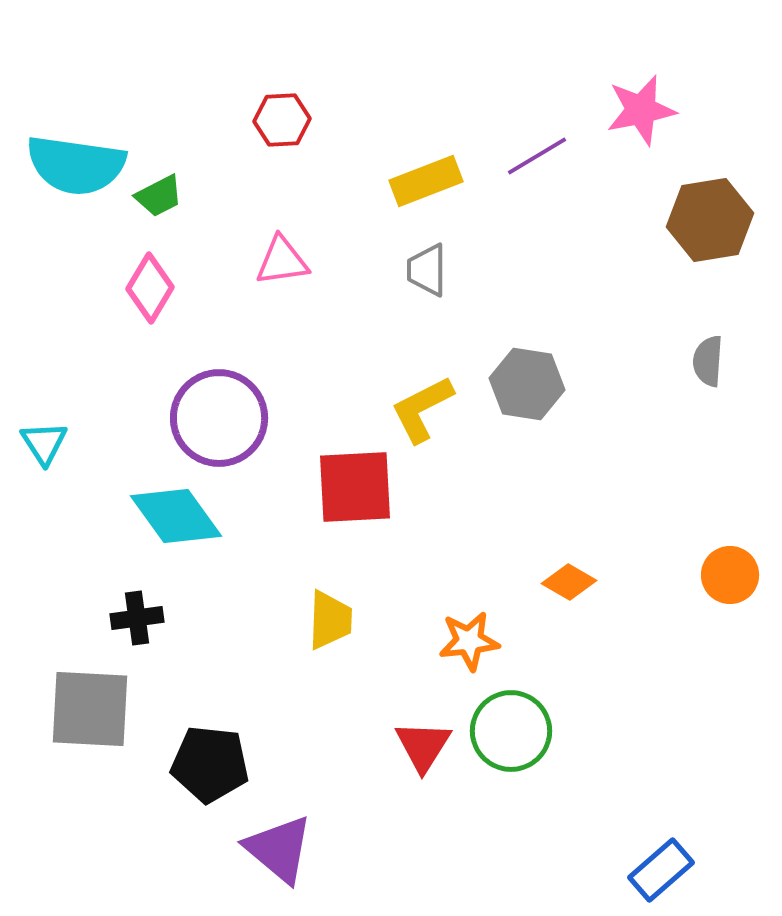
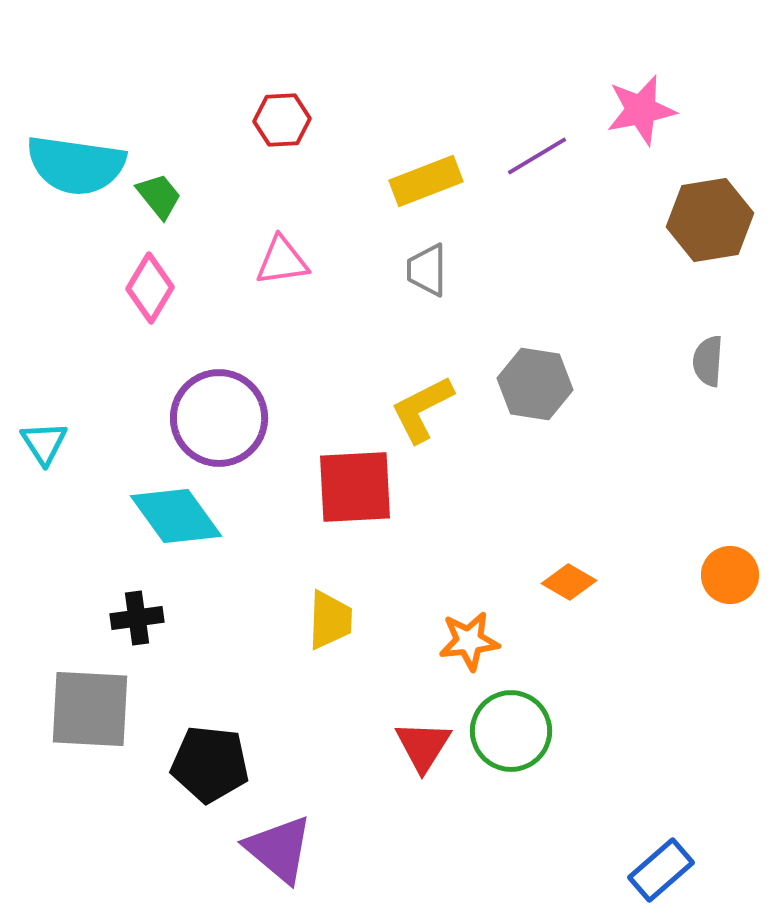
green trapezoid: rotated 102 degrees counterclockwise
gray hexagon: moved 8 px right
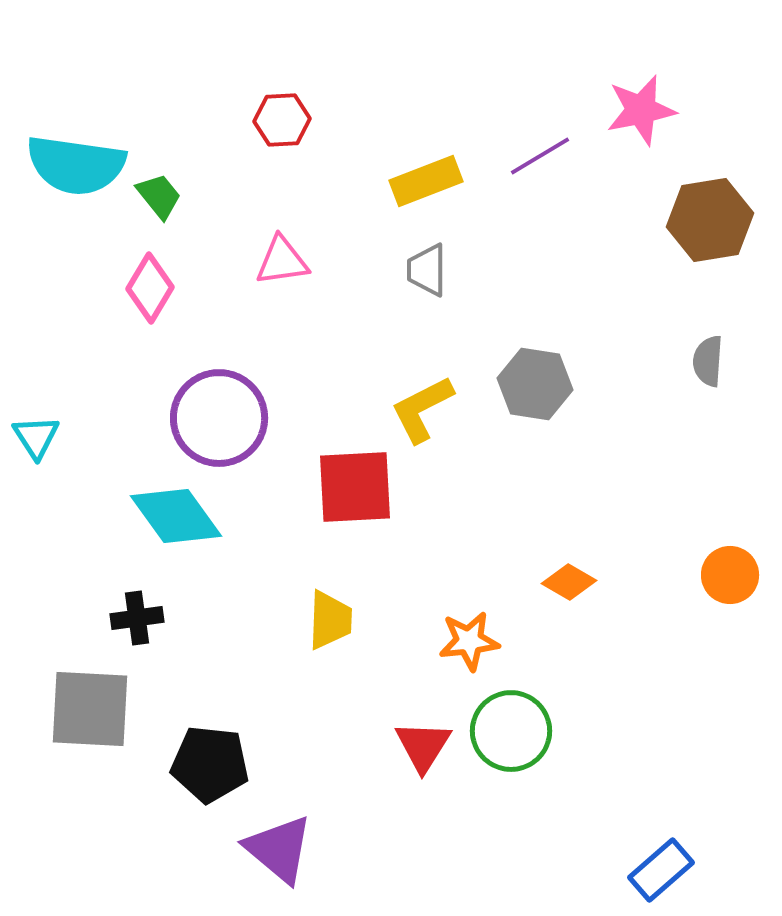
purple line: moved 3 px right
cyan triangle: moved 8 px left, 6 px up
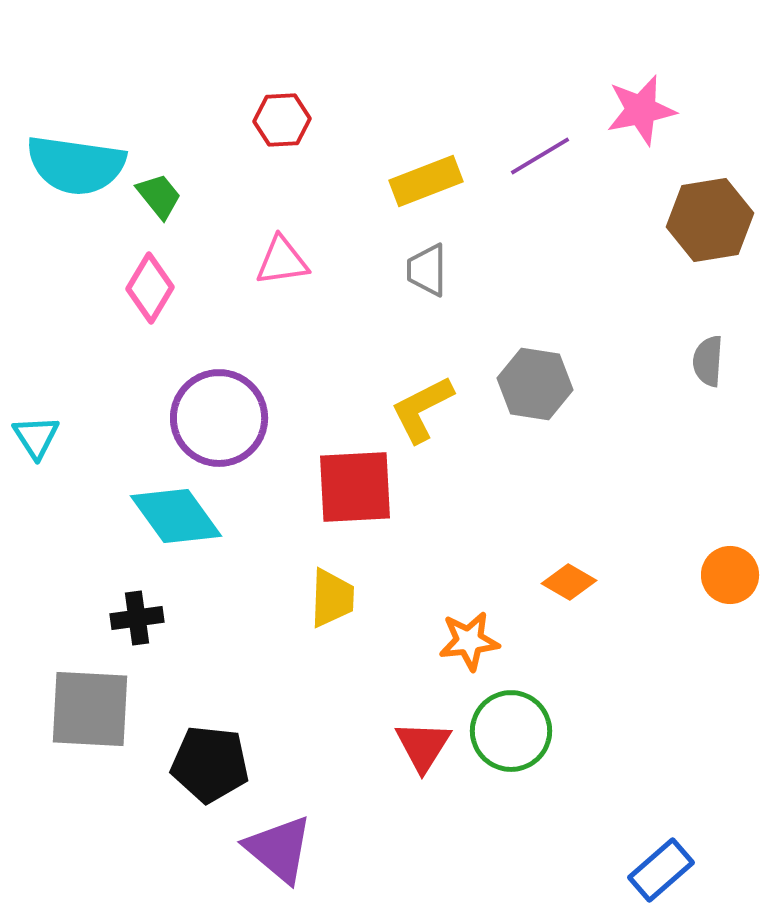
yellow trapezoid: moved 2 px right, 22 px up
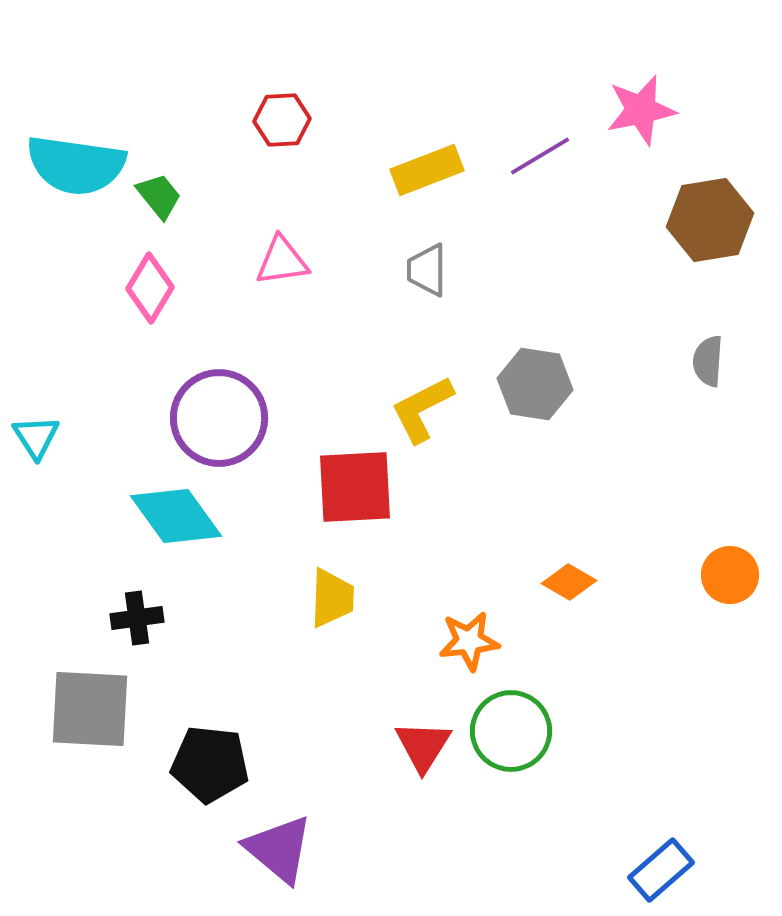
yellow rectangle: moved 1 px right, 11 px up
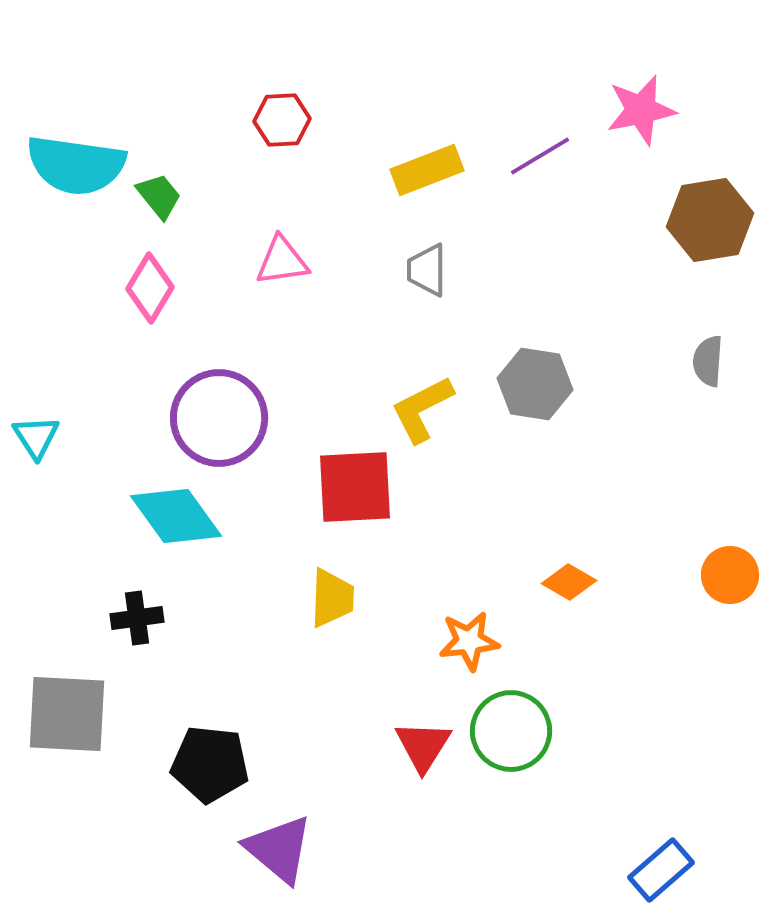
gray square: moved 23 px left, 5 px down
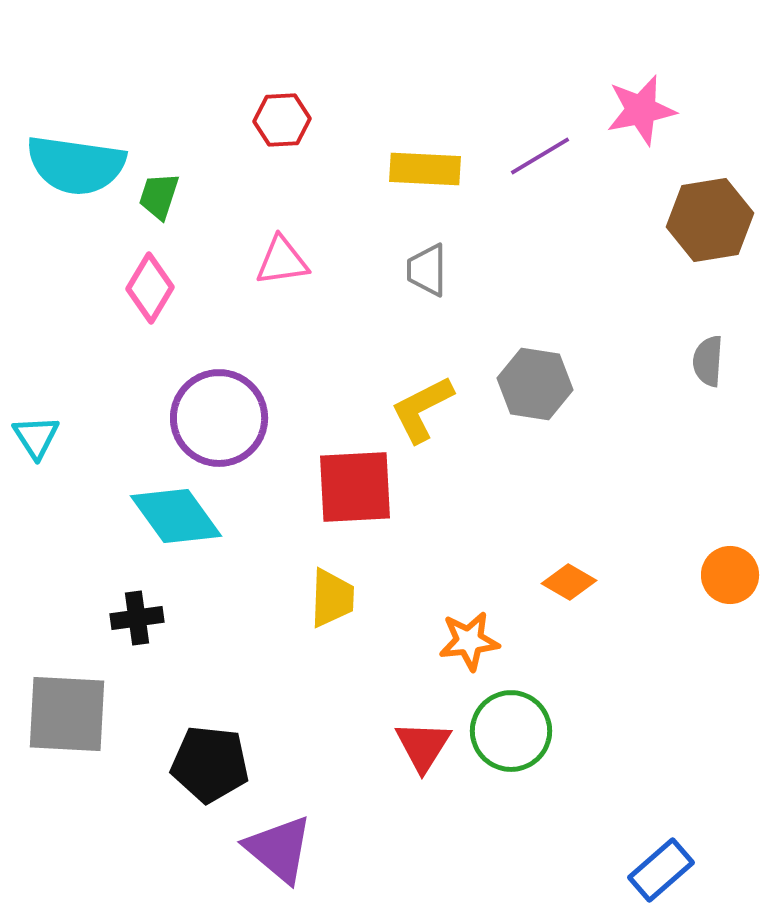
yellow rectangle: moved 2 px left, 1 px up; rotated 24 degrees clockwise
green trapezoid: rotated 123 degrees counterclockwise
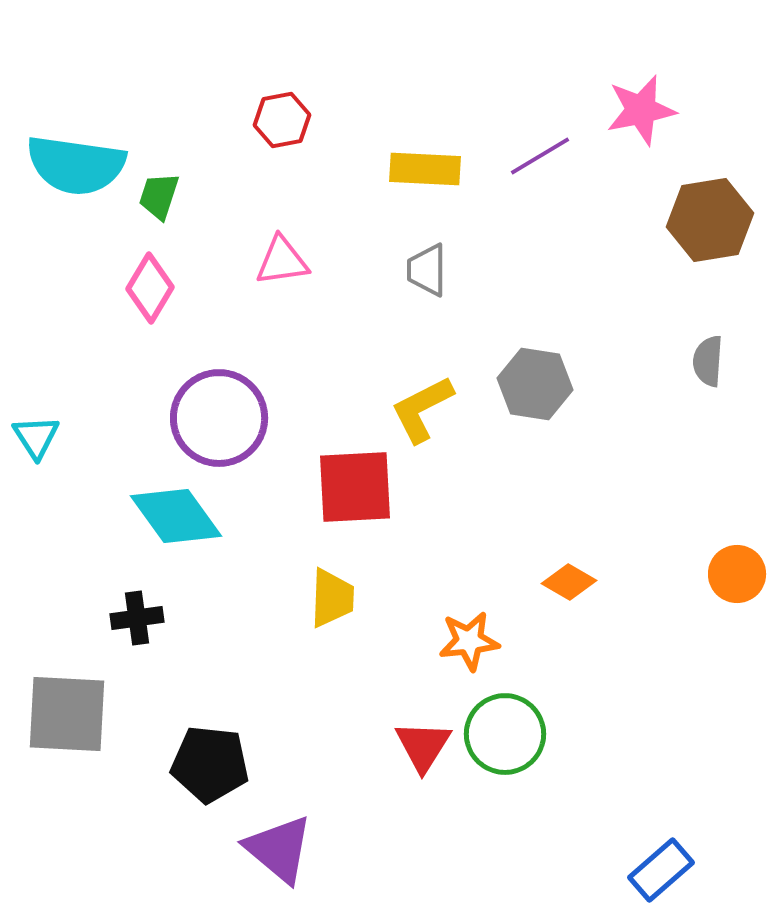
red hexagon: rotated 8 degrees counterclockwise
orange circle: moved 7 px right, 1 px up
green circle: moved 6 px left, 3 px down
